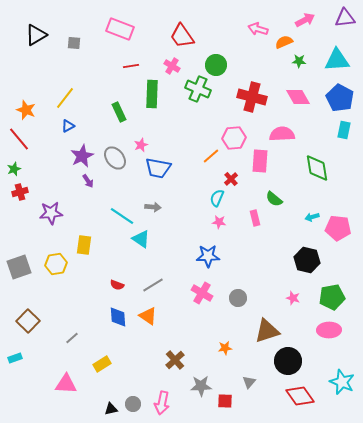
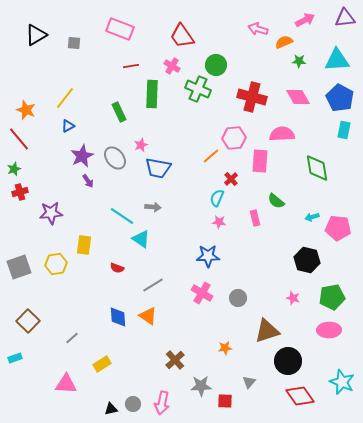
green semicircle at (274, 199): moved 2 px right, 2 px down
red semicircle at (117, 285): moved 17 px up
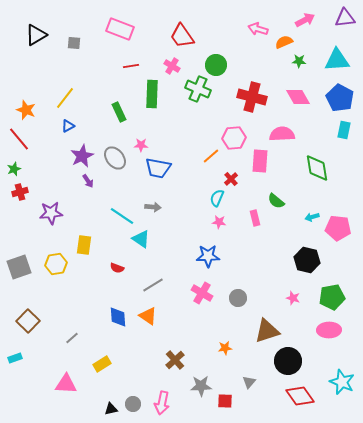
pink star at (141, 145): rotated 24 degrees clockwise
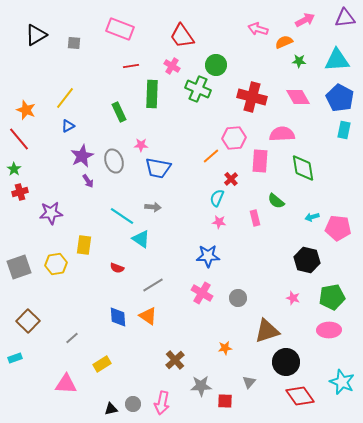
gray ellipse at (115, 158): moved 1 px left, 3 px down; rotated 20 degrees clockwise
green diamond at (317, 168): moved 14 px left
green star at (14, 169): rotated 16 degrees counterclockwise
black circle at (288, 361): moved 2 px left, 1 px down
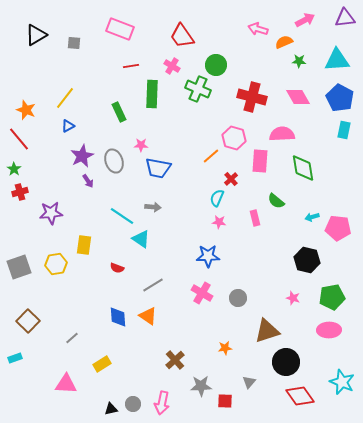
pink hexagon at (234, 138): rotated 20 degrees clockwise
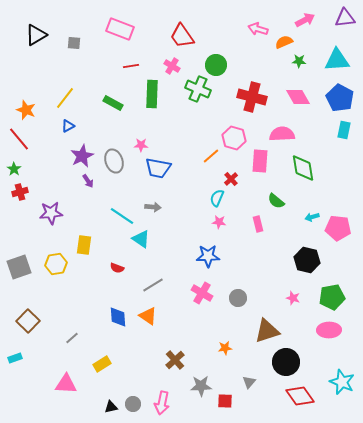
green rectangle at (119, 112): moved 6 px left, 9 px up; rotated 36 degrees counterclockwise
pink rectangle at (255, 218): moved 3 px right, 6 px down
black triangle at (111, 409): moved 2 px up
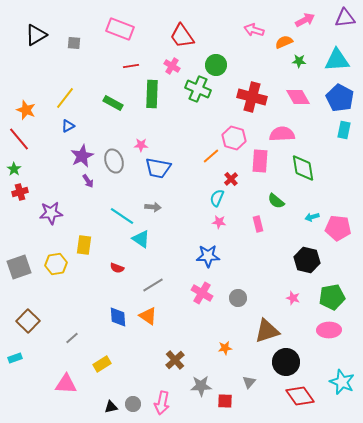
pink arrow at (258, 29): moved 4 px left, 1 px down
